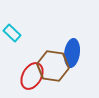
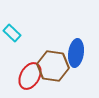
blue ellipse: moved 4 px right
red ellipse: moved 2 px left
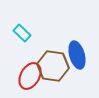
cyan rectangle: moved 10 px right
blue ellipse: moved 1 px right, 2 px down; rotated 24 degrees counterclockwise
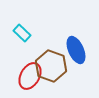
blue ellipse: moved 1 px left, 5 px up; rotated 8 degrees counterclockwise
brown hexagon: moved 2 px left; rotated 12 degrees clockwise
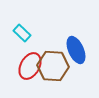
brown hexagon: moved 2 px right; rotated 16 degrees counterclockwise
red ellipse: moved 10 px up
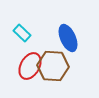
blue ellipse: moved 8 px left, 12 px up
